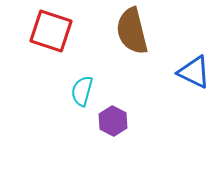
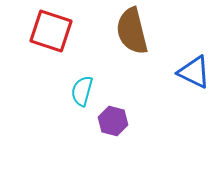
purple hexagon: rotated 12 degrees counterclockwise
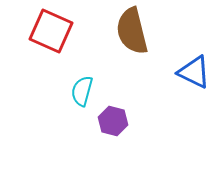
red square: rotated 6 degrees clockwise
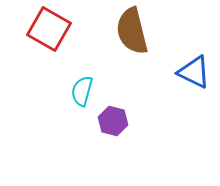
red square: moved 2 px left, 2 px up; rotated 6 degrees clockwise
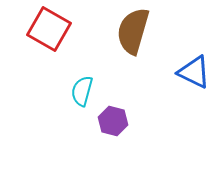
brown semicircle: moved 1 px right; rotated 30 degrees clockwise
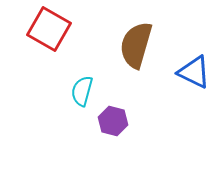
brown semicircle: moved 3 px right, 14 px down
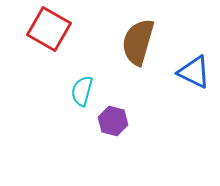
brown semicircle: moved 2 px right, 3 px up
